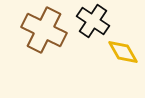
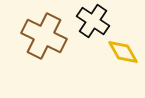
brown cross: moved 6 px down
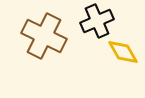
black cross: moved 4 px right; rotated 32 degrees clockwise
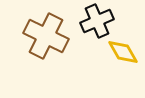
brown cross: moved 2 px right
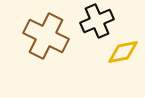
yellow diamond: rotated 72 degrees counterclockwise
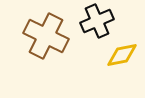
yellow diamond: moved 1 px left, 3 px down
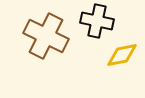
black cross: rotated 36 degrees clockwise
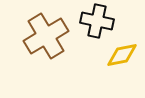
brown cross: rotated 33 degrees clockwise
